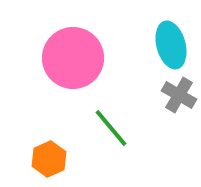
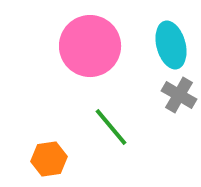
pink circle: moved 17 px right, 12 px up
green line: moved 1 px up
orange hexagon: rotated 16 degrees clockwise
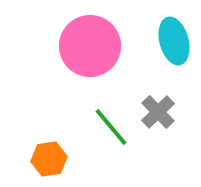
cyan ellipse: moved 3 px right, 4 px up
gray cross: moved 21 px left, 17 px down; rotated 16 degrees clockwise
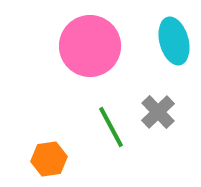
green line: rotated 12 degrees clockwise
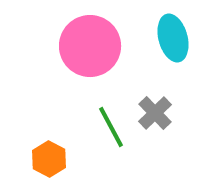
cyan ellipse: moved 1 px left, 3 px up
gray cross: moved 3 px left, 1 px down
orange hexagon: rotated 24 degrees counterclockwise
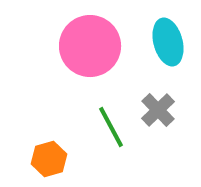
cyan ellipse: moved 5 px left, 4 px down
gray cross: moved 3 px right, 3 px up
orange hexagon: rotated 16 degrees clockwise
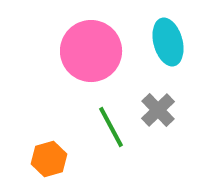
pink circle: moved 1 px right, 5 px down
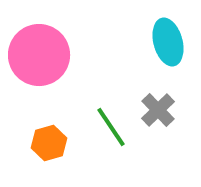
pink circle: moved 52 px left, 4 px down
green line: rotated 6 degrees counterclockwise
orange hexagon: moved 16 px up
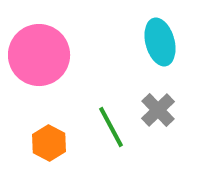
cyan ellipse: moved 8 px left
green line: rotated 6 degrees clockwise
orange hexagon: rotated 16 degrees counterclockwise
